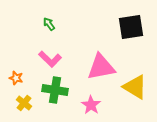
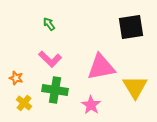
yellow triangle: rotated 28 degrees clockwise
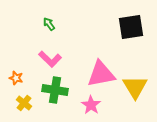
pink triangle: moved 7 px down
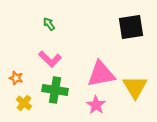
pink star: moved 5 px right
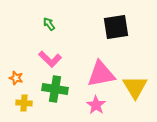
black square: moved 15 px left
green cross: moved 1 px up
yellow cross: rotated 35 degrees counterclockwise
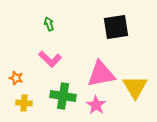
green arrow: rotated 16 degrees clockwise
green cross: moved 8 px right, 7 px down
